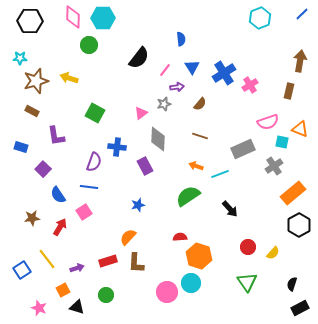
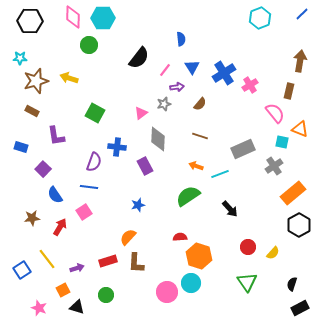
pink semicircle at (268, 122): moved 7 px right, 9 px up; rotated 110 degrees counterclockwise
blue semicircle at (58, 195): moved 3 px left
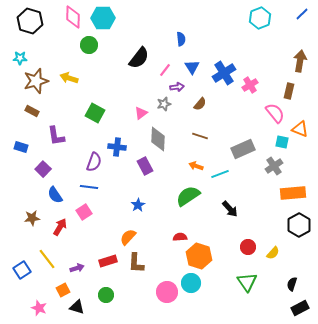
black hexagon at (30, 21): rotated 15 degrees clockwise
orange rectangle at (293, 193): rotated 35 degrees clockwise
blue star at (138, 205): rotated 16 degrees counterclockwise
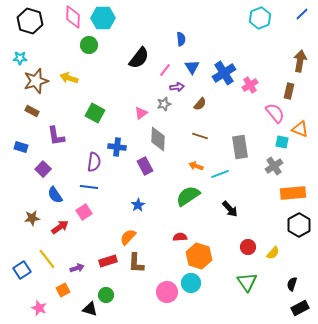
gray rectangle at (243, 149): moved 3 px left, 2 px up; rotated 75 degrees counterclockwise
purple semicircle at (94, 162): rotated 12 degrees counterclockwise
red arrow at (60, 227): rotated 24 degrees clockwise
black triangle at (77, 307): moved 13 px right, 2 px down
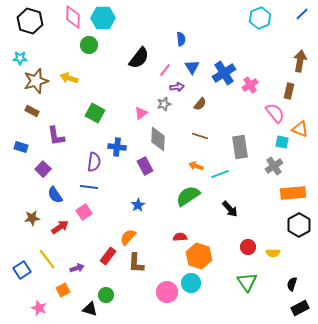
yellow semicircle at (273, 253): rotated 48 degrees clockwise
red rectangle at (108, 261): moved 5 px up; rotated 36 degrees counterclockwise
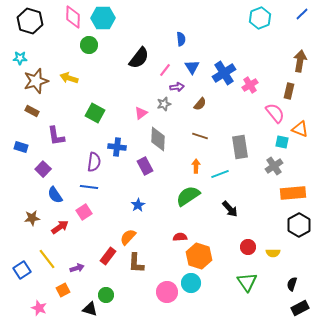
orange arrow at (196, 166): rotated 72 degrees clockwise
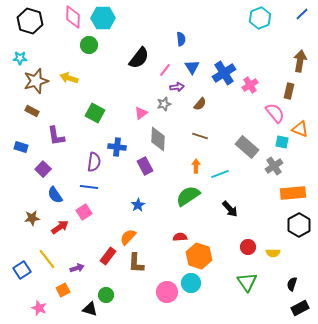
gray rectangle at (240, 147): moved 7 px right; rotated 40 degrees counterclockwise
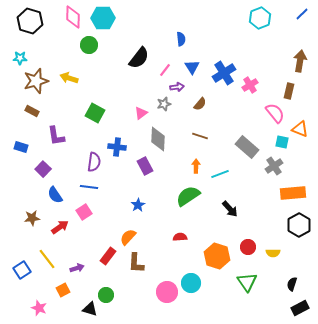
orange hexagon at (199, 256): moved 18 px right
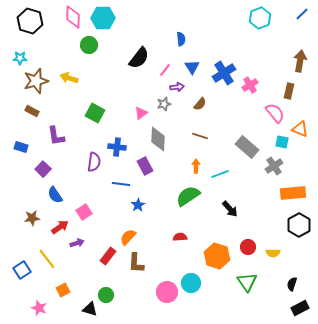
blue line at (89, 187): moved 32 px right, 3 px up
purple arrow at (77, 268): moved 25 px up
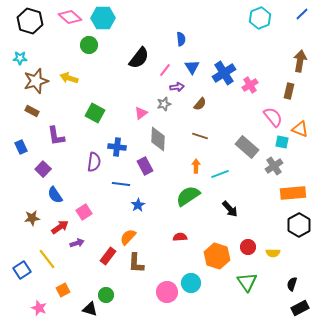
pink diamond at (73, 17): moved 3 px left; rotated 50 degrees counterclockwise
pink semicircle at (275, 113): moved 2 px left, 4 px down
blue rectangle at (21, 147): rotated 48 degrees clockwise
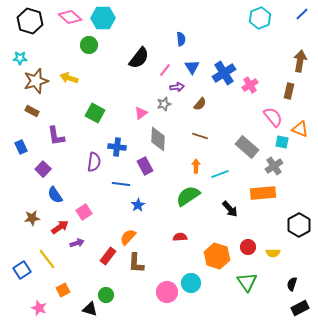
orange rectangle at (293, 193): moved 30 px left
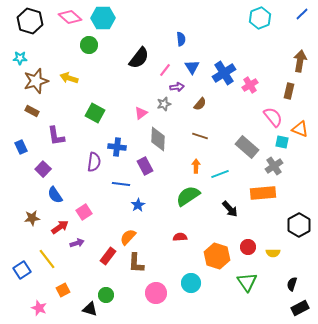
pink circle at (167, 292): moved 11 px left, 1 px down
